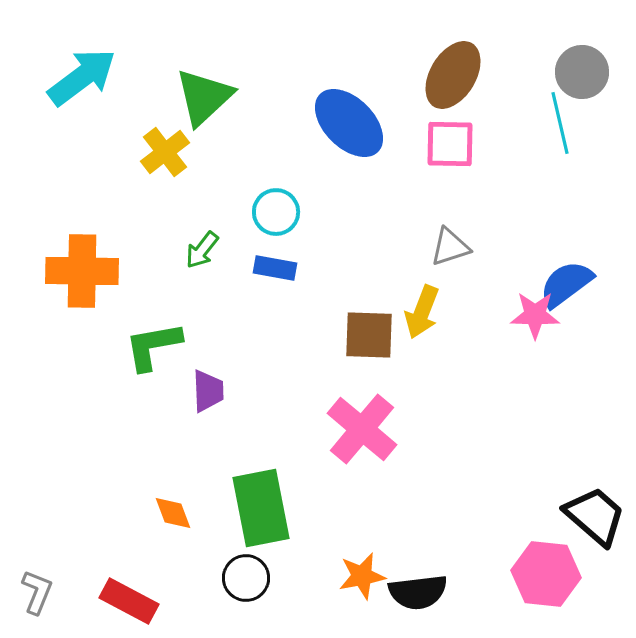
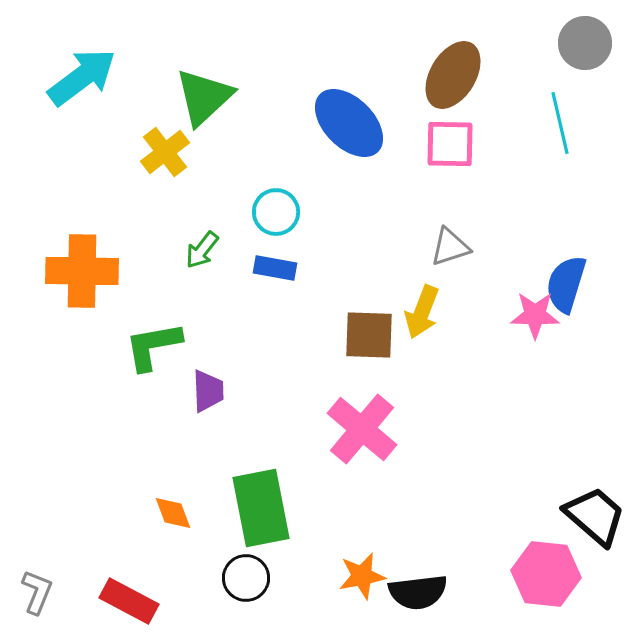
gray circle: moved 3 px right, 29 px up
blue semicircle: rotated 36 degrees counterclockwise
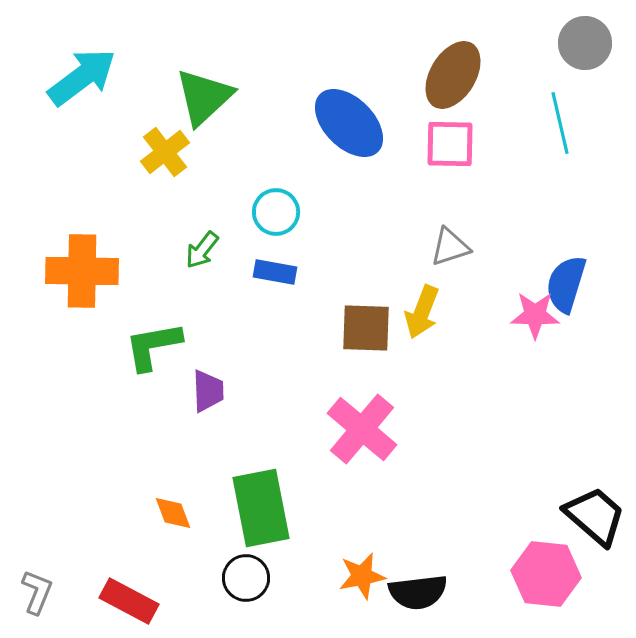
blue rectangle: moved 4 px down
brown square: moved 3 px left, 7 px up
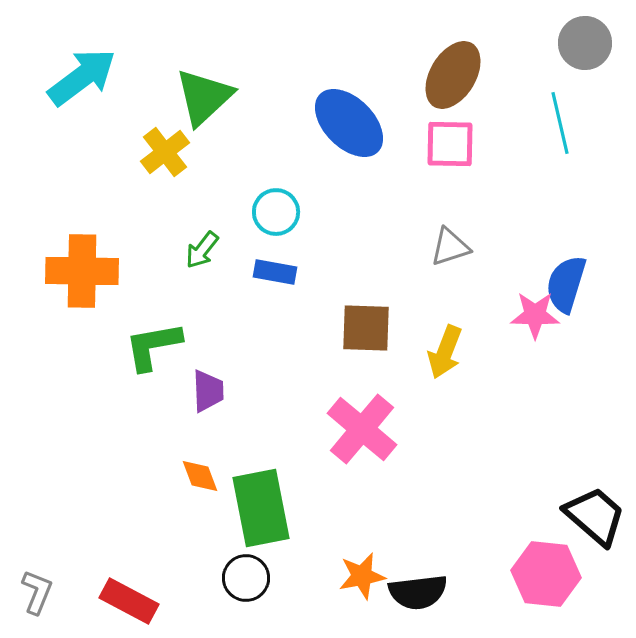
yellow arrow: moved 23 px right, 40 px down
orange diamond: moved 27 px right, 37 px up
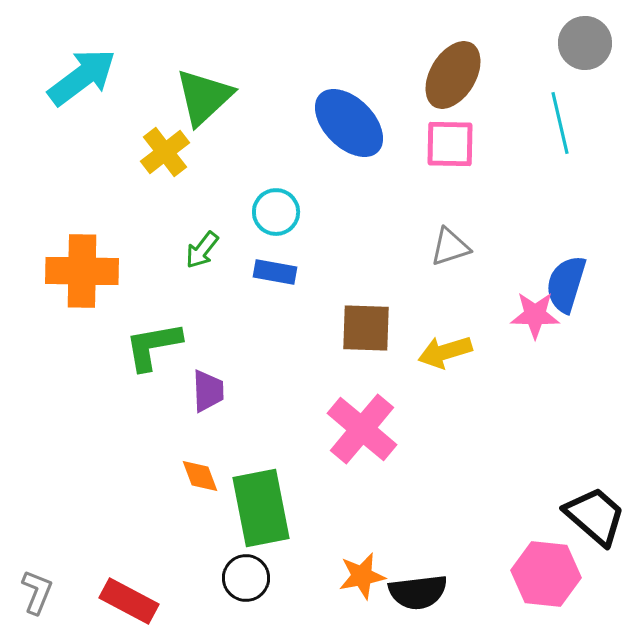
yellow arrow: rotated 52 degrees clockwise
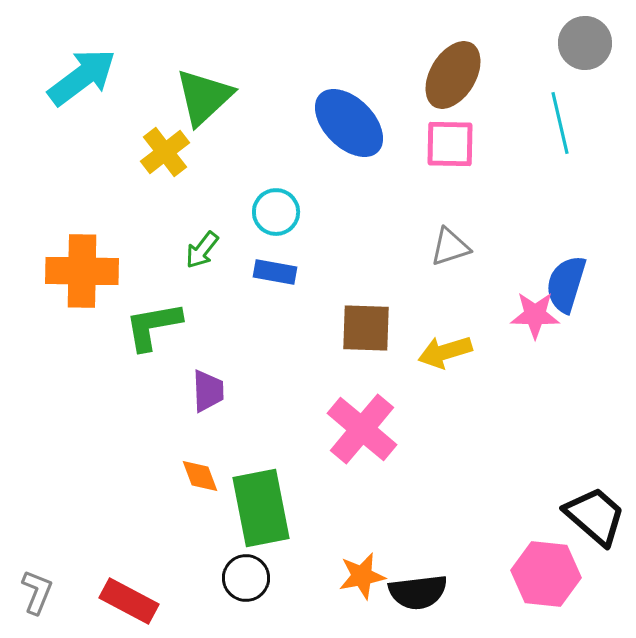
green L-shape: moved 20 px up
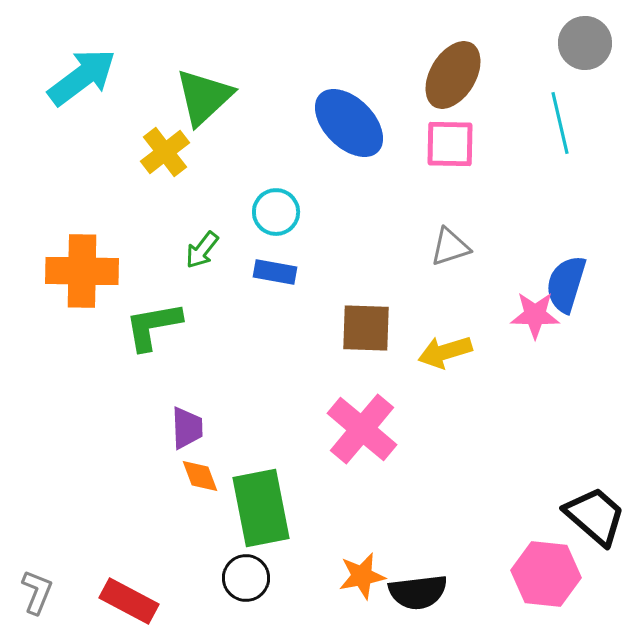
purple trapezoid: moved 21 px left, 37 px down
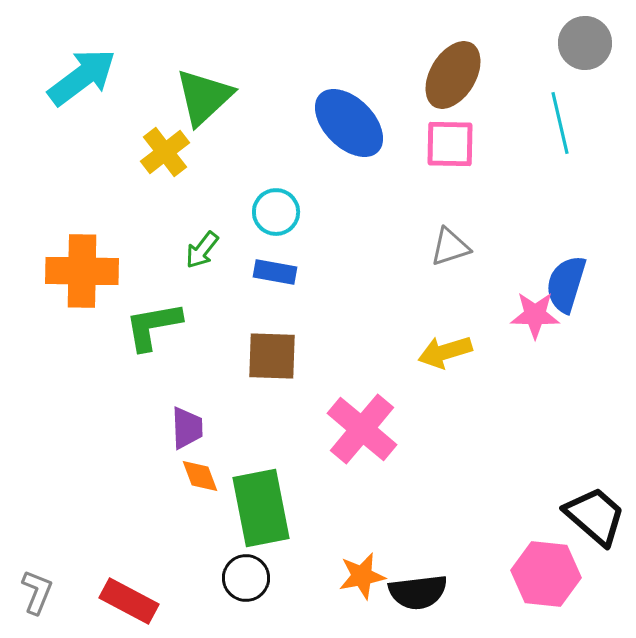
brown square: moved 94 px left, 28 px down
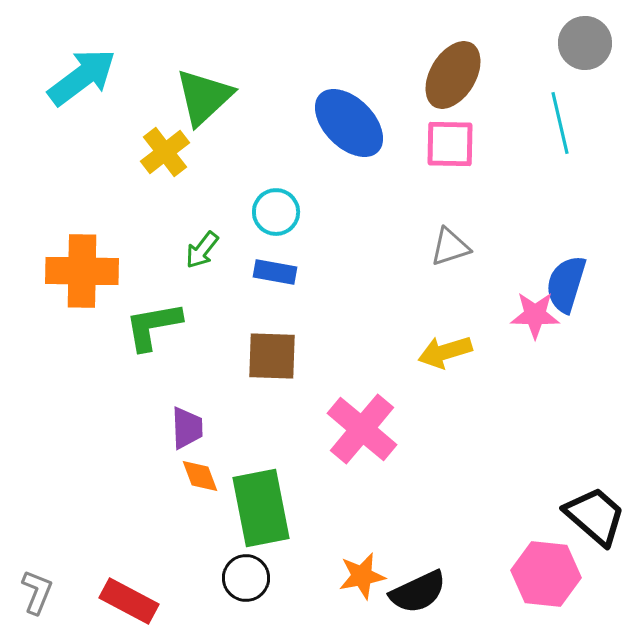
black semicircle: rotated 18 degrees counterclockwise
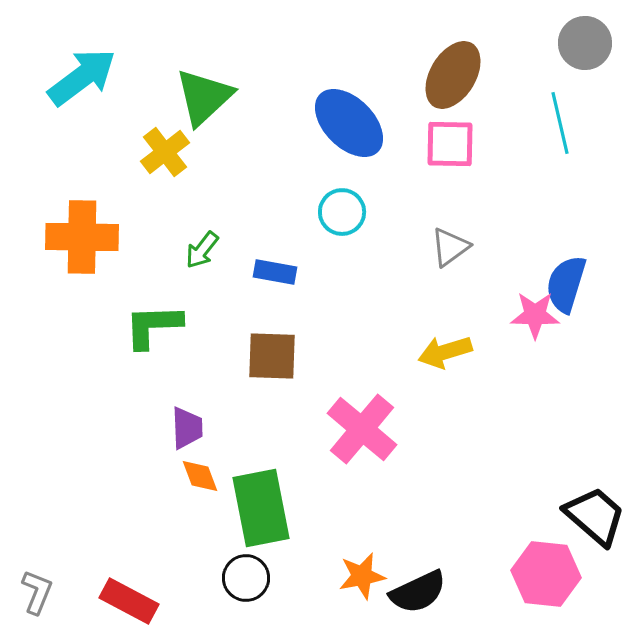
cyan circle: moved 66 px right
gray triangle: rotated 18 degrees counterclockwise
orange cross: moved 34 px up
green L-shape: rotated 8 degrees clockwise
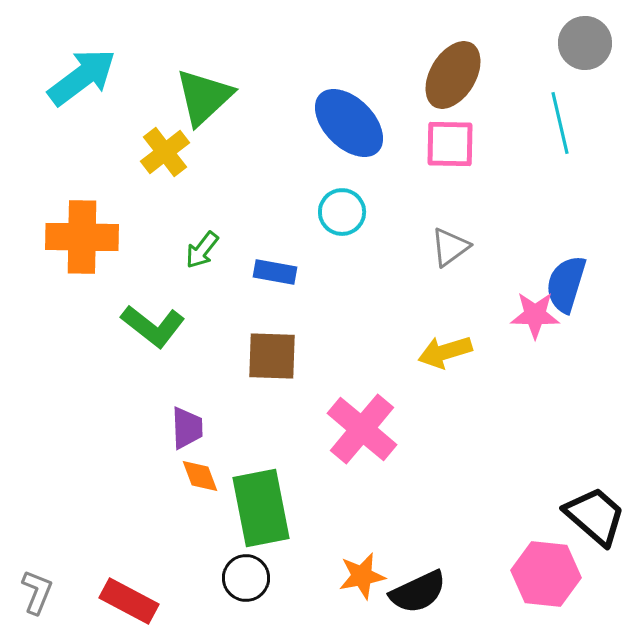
green L-shape: rotated 140 degrees counterclockwise
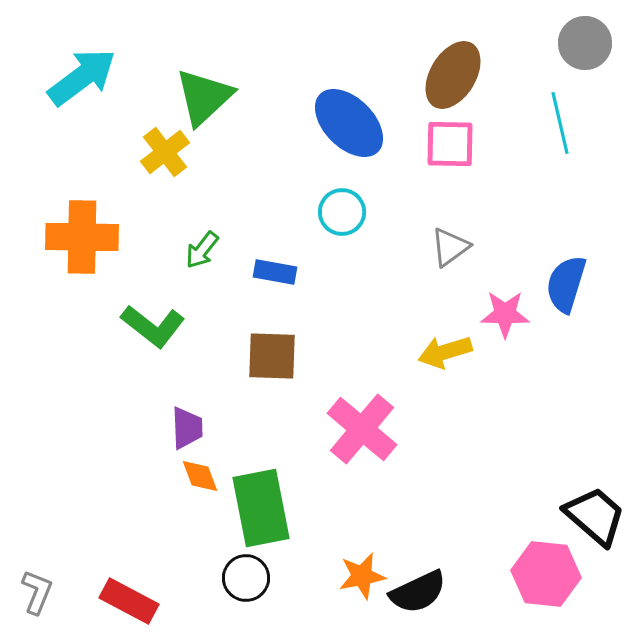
pink star: moved 30 px left, 1 px up
